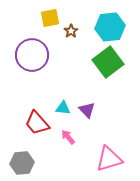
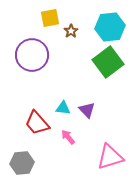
pink triangle: moved 1 px right, 2 px up
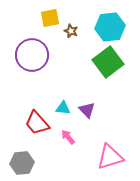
brown star: rotated 16 degrees counterclockwise
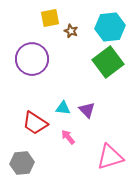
purple circle: moved 4 px down
red trapezoid: moved 2 px left; rotated 16 degrees counterclockwise
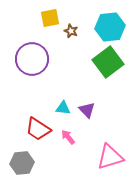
red trapezoid: moved 3 px right, 6 px down
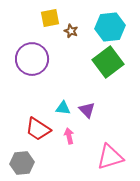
pink arrow: moved 1 px right, 1 px up; rotated 28 degrees clockwise
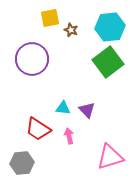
brown star: moved 1 px up
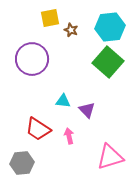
green square: rotated 12 degrees counterclockwise
cyan triangle: moved 7 px up
